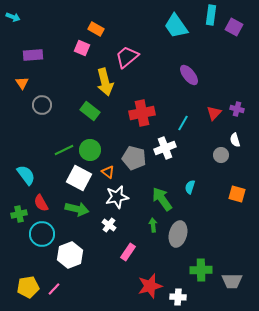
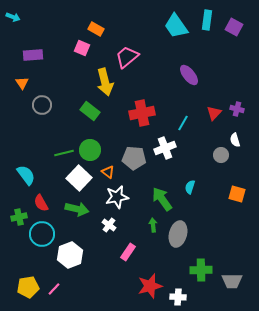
cyan rectangle at (211, 15): moved 4 px left, 5 px down
green line at (64, 150): moved 3 px down; rotated 12 degrees clockwise
gray pentagon at (134, 158): rotated 10 degrees counterclockwise
white square at (79, 178): rotated 15 degrees clockwise
green cross at (19, 214): moved 3 px down
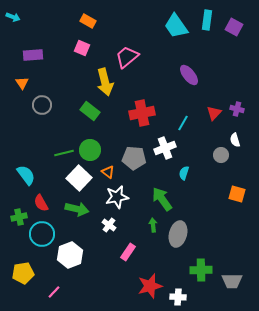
orange rectangle at (96, 29): moved 8 px left, 8 px up
cyan semicircle at (190, 187): moved 6 px left, 14 px up
yellow pentagon at (28, 287): moved 5 px left, 14 px up
pink line at (54, 289): moved 3 px down
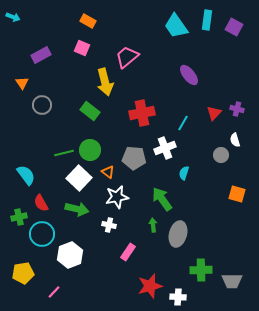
purple rectangle at (33, 55): moved 8 px right; rotated 24 degrees counterclockwise
white cross at (109, 225): rotated 24 degrees counterclockwise
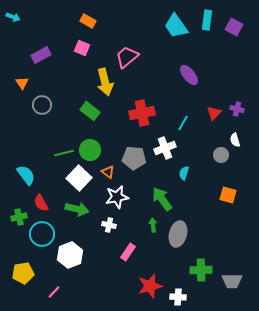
orange square at (237, 194): moved 9 px left, 1 px down
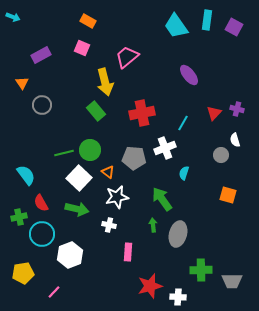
green rectangle at (90, 111): moved 6 px right; rotated 12 degrees clockwise
pink rectangle at (128, 252): rotated 30 degrees counterclockwise
